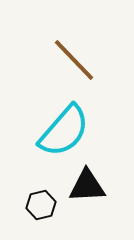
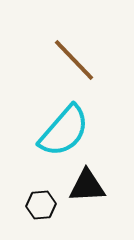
black hexagon: rotated 8 degrees clockwise
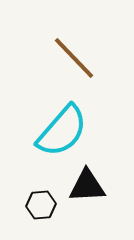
brown line: moved 2 px up
cyan semicircle: moved 2 px left
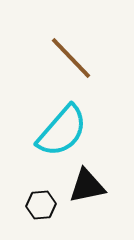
brown line: moved 3 px left
black triangle: rotated 9 degrees counterclockwise
